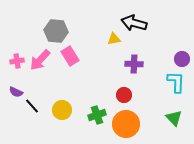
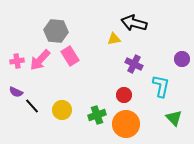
purple cross: rotated 24 degrees clockwise
cyan L-shape: moved 15 px left, 4 px down; rotated 10 degrees clockwise
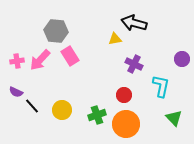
yellow triangle: moved 1 px right
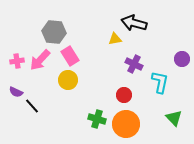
gray hexagon: moved 2 px left, 1 px down
cyan L-shape: moved 1 px left, 4 px up
yellow circle: moved 6 px right, 30 px up
green cross: moved 4 px down; rotated 36 degrees clockwise
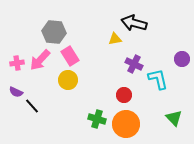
pink cross: moved 2 px down
cyan L-shape: moved 2 px left, 3 px up; rotated 25 degrees counterclockwise
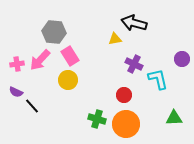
pink cross: moved 1 px down
green triangle: rotated 48 degrees counterclockwise
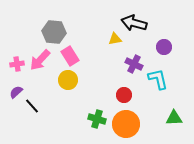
purple circle: moved 18 px left, 12 px up
purple semicircle: rotated 112 degrees clockwise
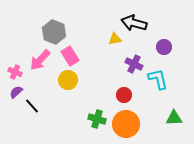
gray hexagon: rotated 15 degrees clockwise
pink cross: moved 2 px left, 8 px down; rotated 32 degrees clockwise
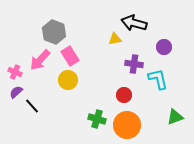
purple cross: rotated 18 degrees counterclockwise
green triangle: moved 1 px right, 1 px up; rotated 18 degrees counterclockwise
orange circle: moved 1 px right, 1 px down
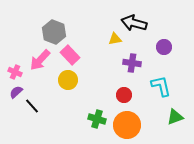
pink rectangle: moved 1 px up; rotated 12 degrees counterclockwise
purple cross: moved 2 px left, 1 px up
cyan L-shape: moved 3 px right, 7 px down
